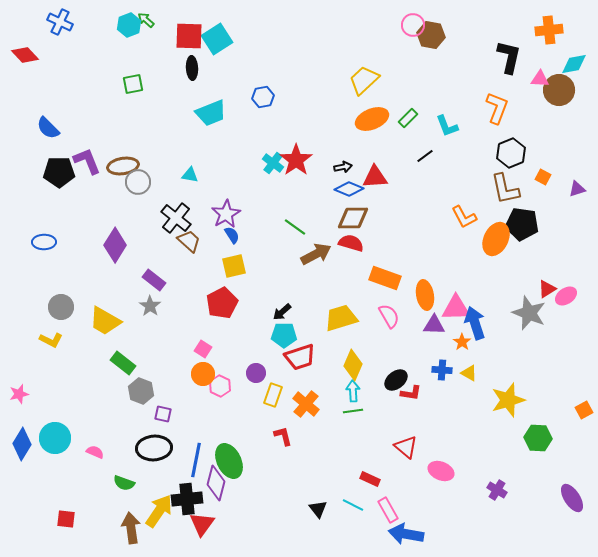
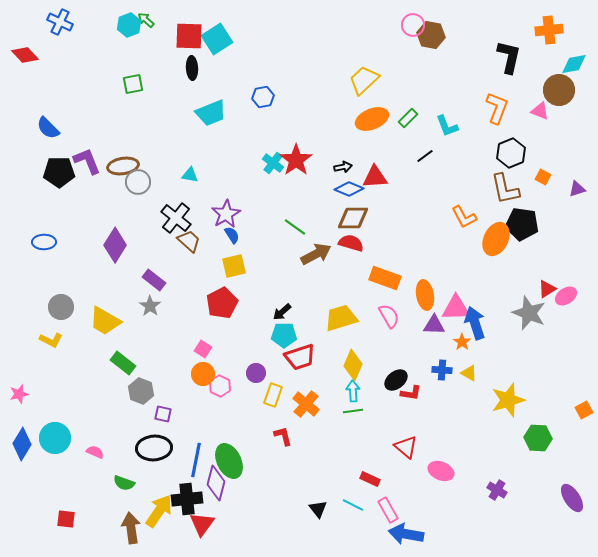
pink triangle at (540, 79): moved 32 px down; rotated 18 degrees clockwise
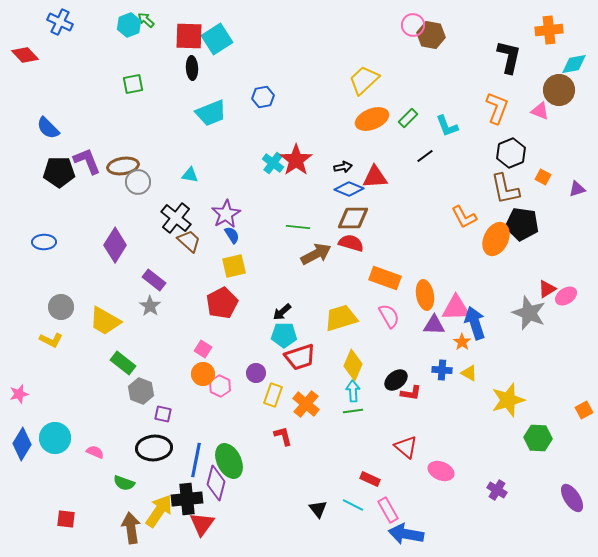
green line at (295, 227): moved 3 px right; rotated 30 degrees counterclockwise
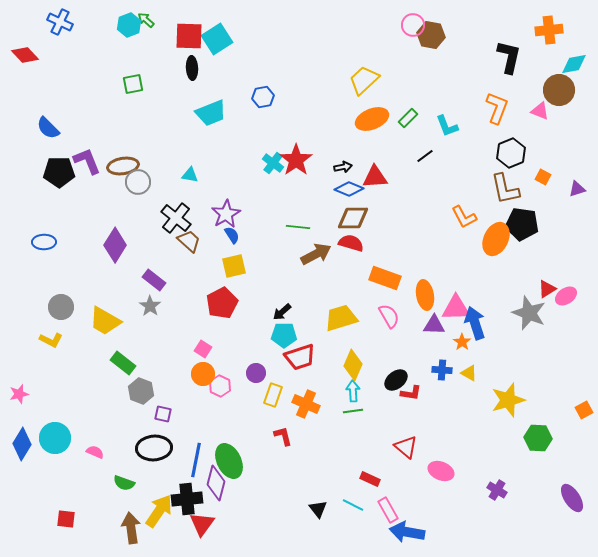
orange cross at (306, 404): rotated 16 degrees counterclockwise
blue arrow at (406, 534): moved 1 px right, 2 px up
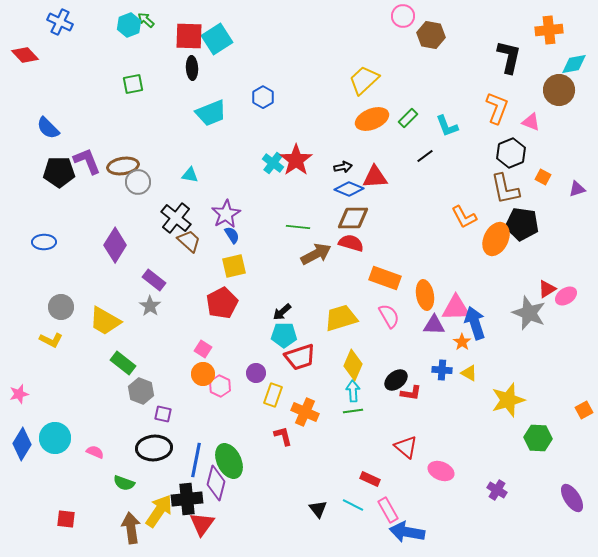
pink circle at (413, 25): moved 10 px left, 9 px up
blue hexagon at (263, 97): rotated 20 degrees counterclockwise
pink triangle at (540, 111): moved 9 px left, 11 px down
orange cross at (306, 404): moved 1 px left, 8 px down
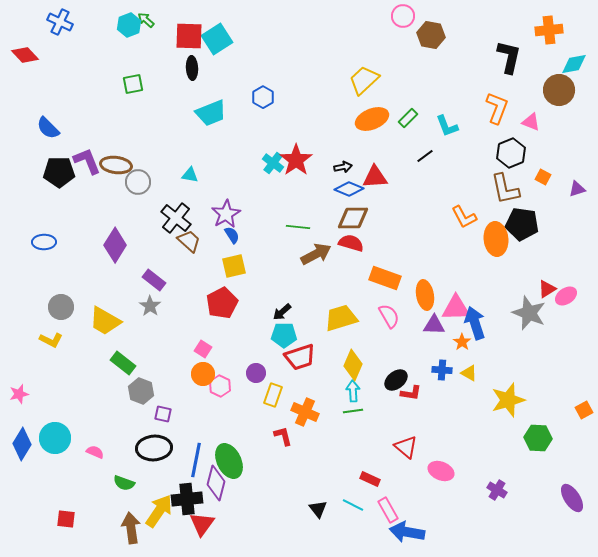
brown ellipse at (123, 166): moved 7 px left, 1 px up; rotated 16 degrees clockwise
orange ellipse at (496, 239): rotated 32 degrees counterclockwise
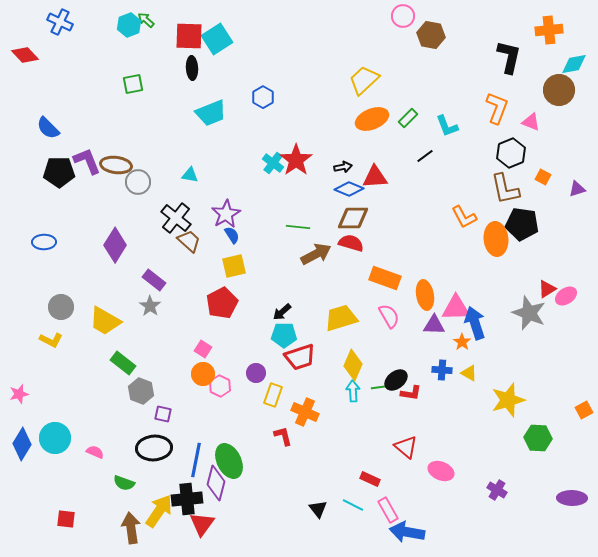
green line at (353, 411): moved 28 px right, 24 px up
purple ellipse at (572, 498): rotated 56 degrees counterclockwise
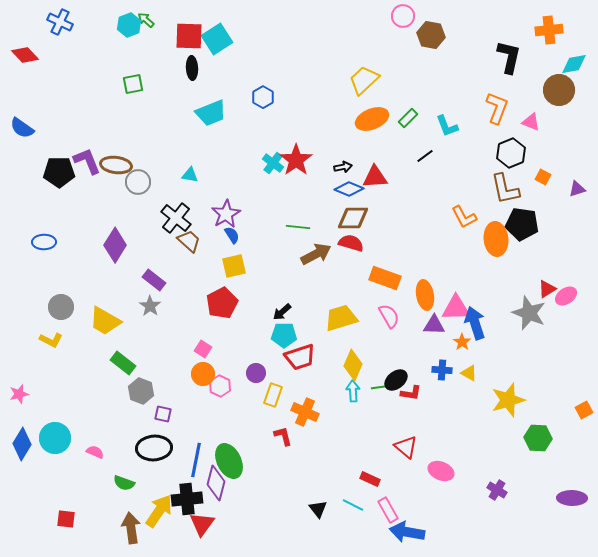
blue semicircle at (48, 128): moved 26 px left; rotated 10 degrees counterclockwise
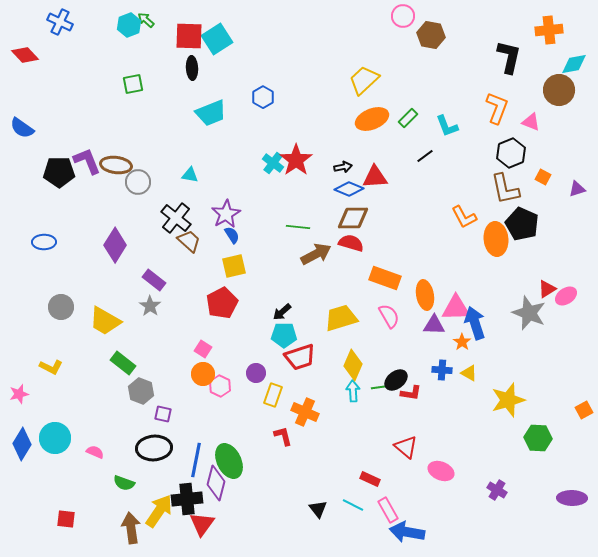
black pentagon at (522, 224): rotated 16 degrees clockwise
yellow L-shape at (51, 340): moved 27 px down
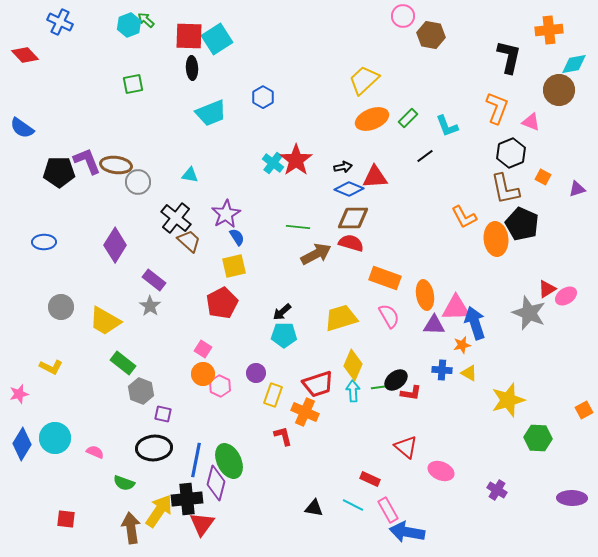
blue semicircle at (232, 235): moved 5 px right, 2 px down
orange star at (462, 342): moved 3 px down; rotated 24 degrees clockwise
red trapezoid at (300, 357): moved 18 px right, 27 px down
black triangle at (318, 509): moved 4 px left, 1 px up; rotated 42 degrees counterclockwise
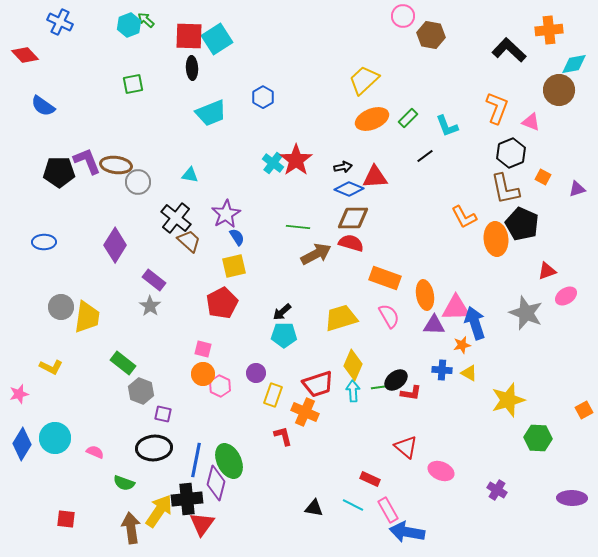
black L-shape at (509, 57): moved 7 px up; rotated 60 degrees counterclockwise
blue semicircle at (22, 128): moved 21 px right, 22 px up
red triangle at (547, 289): moved 18 px up; rotated 12 degrees clockwise
gray star at (529, 313): moved 3 px left
yellow trapezoid at (105, 321): moved 18 px left, 4 px up; rotated 112 degrees counterclockwise
pink square at (203, 349): rotated 18 degrees counterclockwise
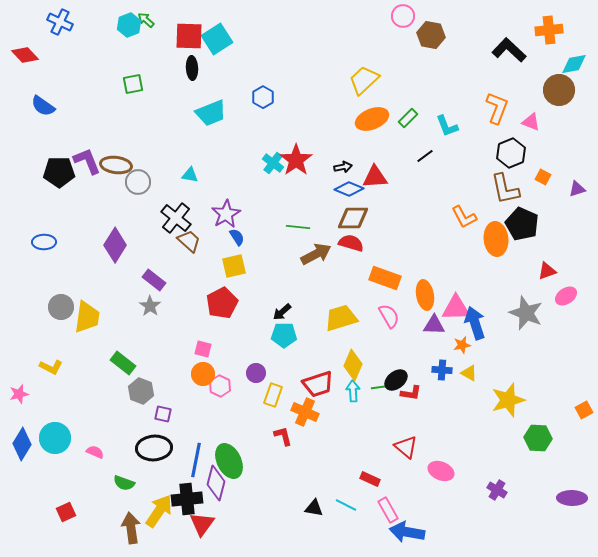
cyan line at (353, 505): moved 7 px left
red square at (66, 519): moved 7 px up; rotated 30 degrees counterclockwise
